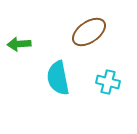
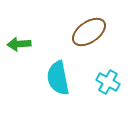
cyan cross: rotated 15 degrees clockwise
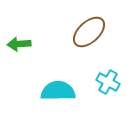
brown ellipse: rotated 8 degrees counterclockwise
cyan semicircle: moved 13 px down; rotated 100 degrees clockwise
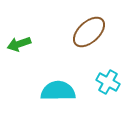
green arrow: rotated 15 degrees counterclockwise
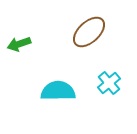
cyan cross: moved 1 px right, 1 px down; rotated 20 degrees clockwise
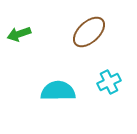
green arrow: moved 10 px up
cyan cross: moved 1 px up; rotated 15 degrees clockwise
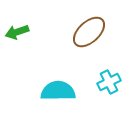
green arrow: moved 2 px left, 2 px up
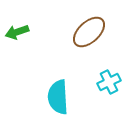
cyan semicircle: moved 6 px down; rotated 92 degrees counterclockwise
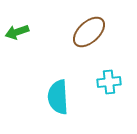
cyan cross: rotated 20 degrees clockwise
